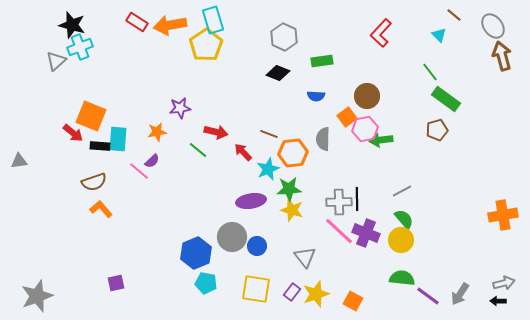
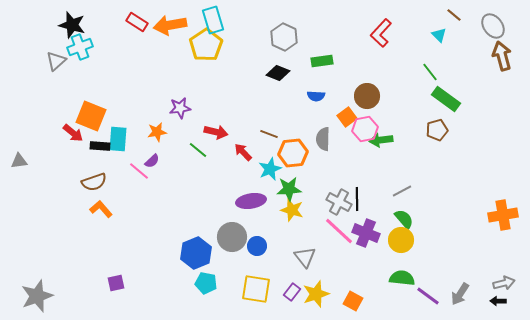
cyan star at (268, 169): moved 2 px right
gray cross at (339, 202): rotated 30 degrees clockwise
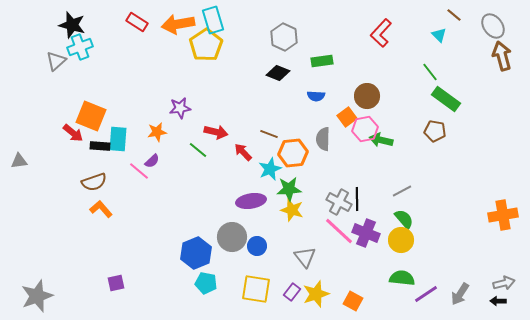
orange arrow at (170, 25): moved 8 px right, 1 px up
brown pentagon at (437, 130): moved 2 px left, 1 px down; rotated 25 degrees clockwise
green arrow at (381, 140): rotated 20 degrees clockwise
purple line at (428, 296): moved 2 px left, 2 px up; rotated 70 degrees counterclockwise
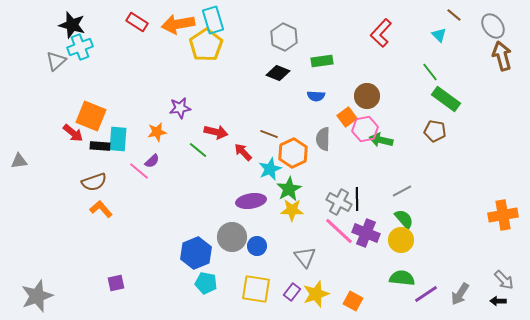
orange hexagon at (293, 153): rotated 20 degrees counterclockwise
green star at (289, 189): rotated 25 degrees counterclockwise
yellow star at (292, 210): rotated 15 degrees counterclockwise
gray arrow at (504, 283): moved 3 px up; rotated 60 degrees clockwise
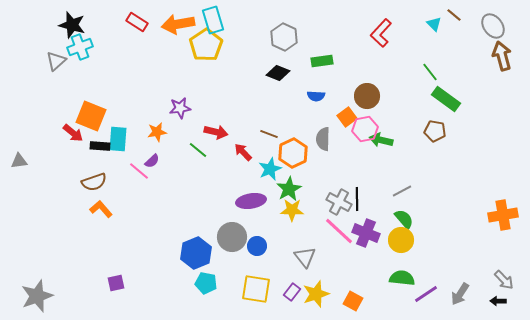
cyan triangle at (439, 35): moved 5 px left, 11 px up
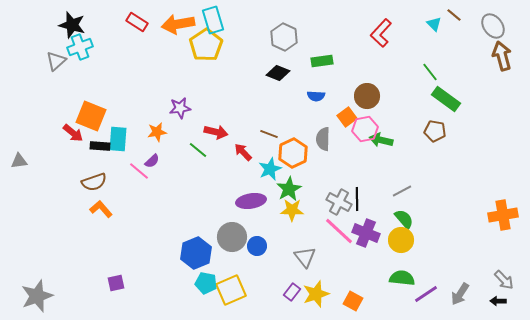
yellow square at (256, 289): moved 25 px left, 1 px down; rotated 32 degrees counterclockwise
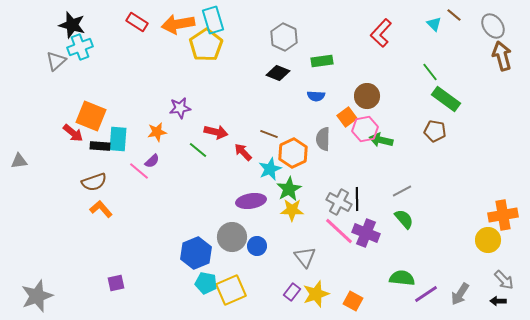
yellow circle at (401, 240): moved 87 px right
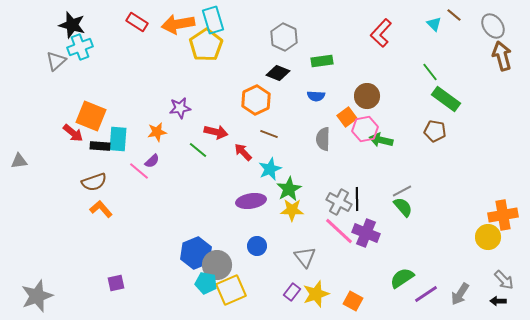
orange hexagon at (293, 153): moved 37 px left, 53 px up
green semicircle at (404, 219): moved 1 px left, 12 px up
gray circle at (232, 237): moved 15 px left, 28 px down
yellow circle at (488, 240): moved 3 px up
green semicircle at (402, 278): rotated 40 degrees counterclockwise
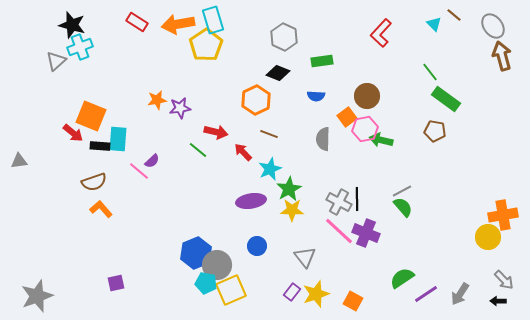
orange star at (157, 132): moved 32 px up
